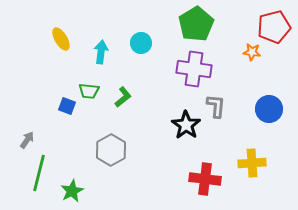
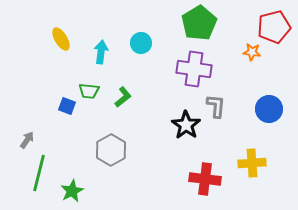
green pentagon: moved 3 px right, 1 px up
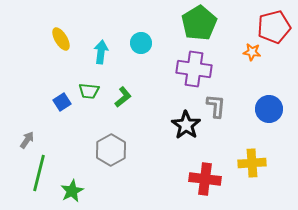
blue square: moved 5 px left, 4 px up; rotated 36 degrees clockwise
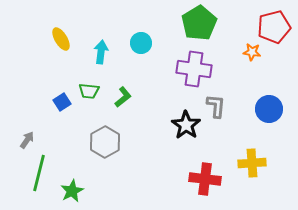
gray hexagon: moved 6 px left, 8 px up
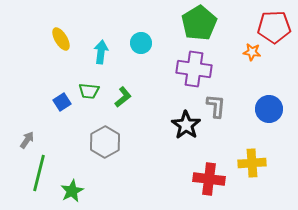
red pentagon: rotated 12 degrees clockwise
red cross: moved 4 px right
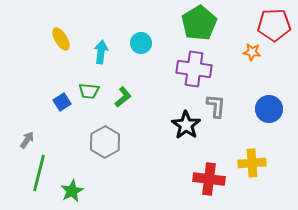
red pentagon: moved 2 px up
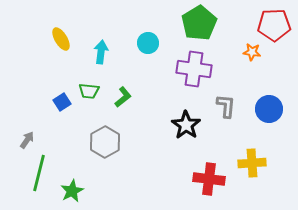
cyan circle: moved 7 px right
gray L-shape: moved 10 px right
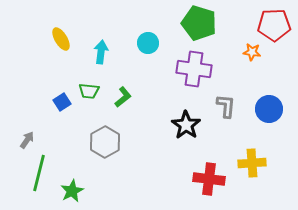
green pentagon: rotated 24 degrees counterclockwise
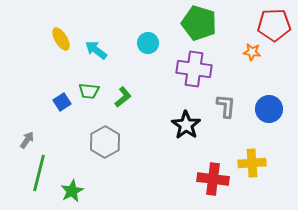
cyan arrow: moved 5 px left, 2 px up; rotated 60 degrees counterclockwise
red cross: moved 4 px right
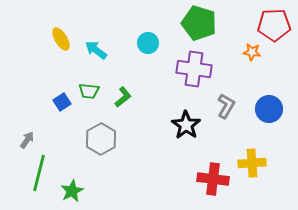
gray L-shape: rotated 25 degrees clockwise
gray hexagon: moved 4 px left, 3 px up
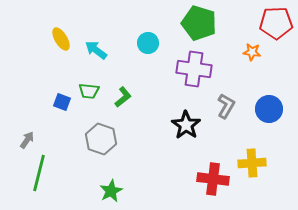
red pentagon: moved 2 px right, 2 px up
blue square: rotated 36 degrees counterclockwise
gray hexagon: rotated 12 degrees counterclockwise
green star: moved 39 px right
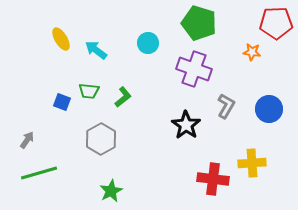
purple cross: rotated 12 degrees clockwise
gray hexagon: rotated 12 degrees clockwise
green line: rotated 60 degrees clockwise
